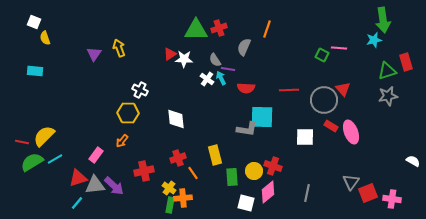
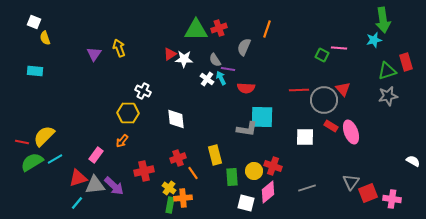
white cross at (140, 90): moved 3 px right, 1 px down
red line at (289, 90): moved 10 px right
gray line at (307, 193): moved 5 px up; rotated 60 degrees clockwise
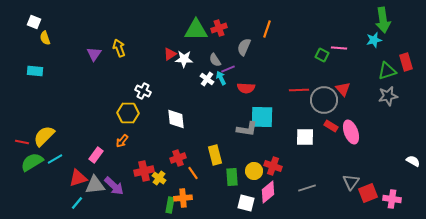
purple line at (228, 69): rotated 32 degrees counterclockwise
yellow cross at (169, 188): moved 10 px left, 10 px up
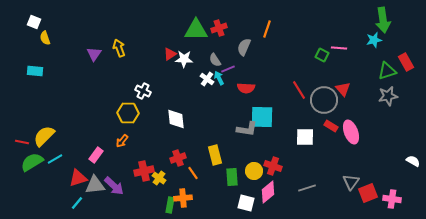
red rectangle at (406, 62): rotated 12 degrees counterclockwise
cyan arrow at (221, 78): moved 2 px left
red line at (299, 90): rotated 60 degrees clockwise
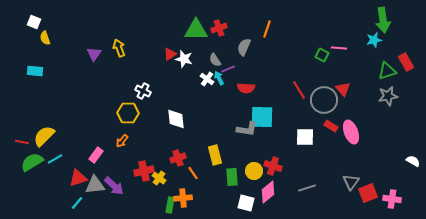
white star at (184, 59): rotated 12 degrees clockwise
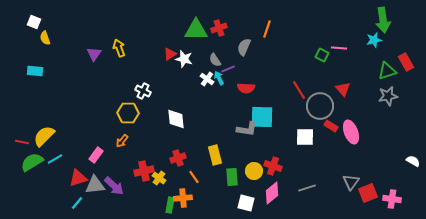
gray circle at (324, 100): moved 4 px left, 6 px down
orange line at (193, 173): moved 1 px right, 4 px down
pink diamond at (268, 192): moved 4 px right, 1 px down
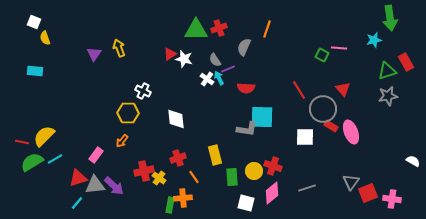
green arrow at (383, 20): moved 7 px right, 2 px up
gray circle at (320, 106): moved 3 px right, 3 px down
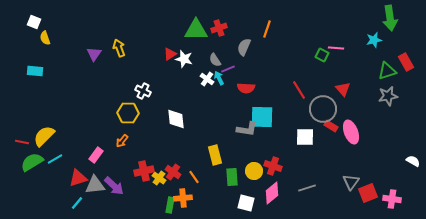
pink line at (339, 48): moved 3 px left
red cross at (178, 158): moved 5 px left, 14 px down; rotated 35 degrees counterclockwise
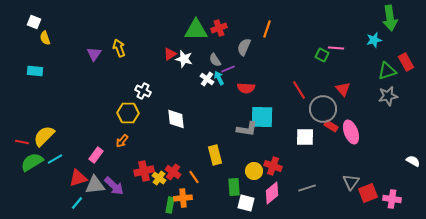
green rectangle at (232, 177): moved 2 px right, 10 px down
